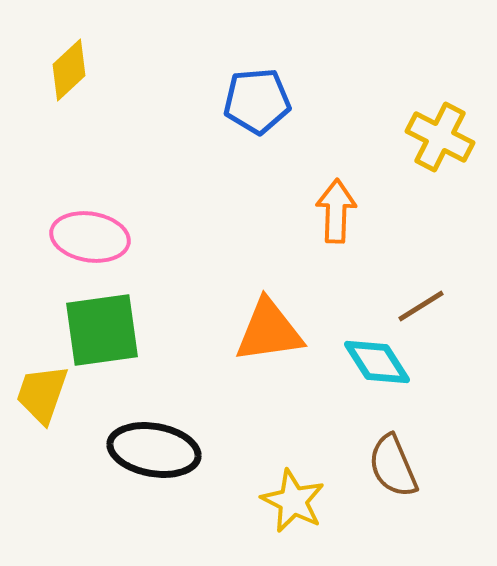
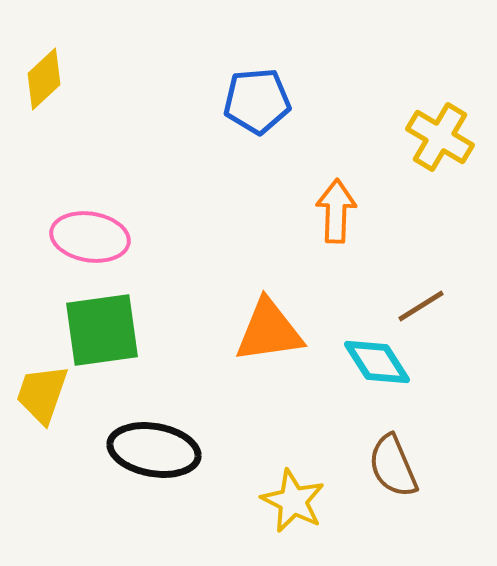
yellow diamond: moved 25 px left, 9 px down
yellow cross: rotated 4 degrees clockwise
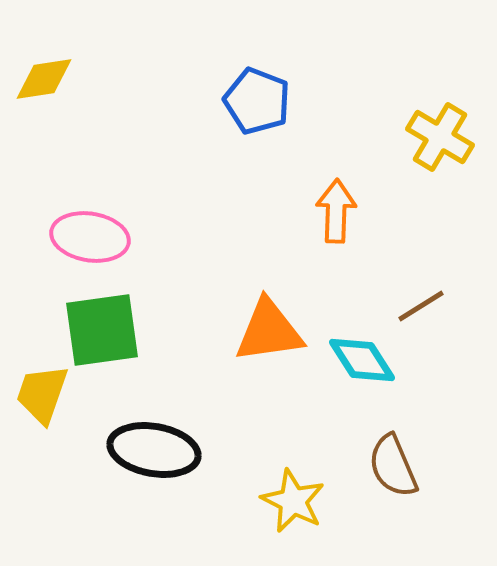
yellow diamond: rotated 34 degrees clockwise
blue pentagon: rotated 26 degrees clockwise
cyan diamond: moved 15 px left, 2 px up
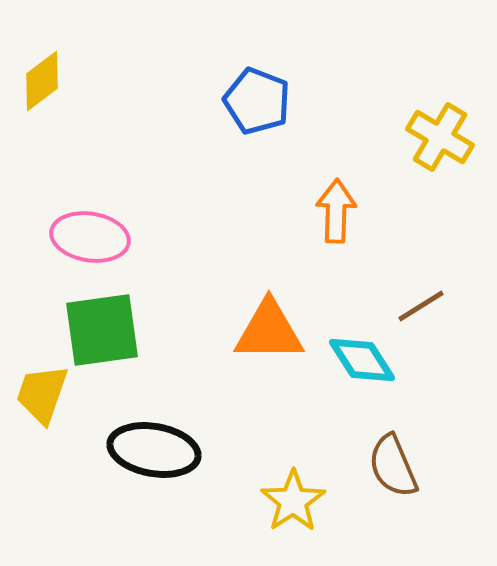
yellow diamond: moved 2 px left, 2 px down; rotated 28 degrees counterclockwise
orange triangle: rotated 8 degrees clockwise
yellow star: rotated 12 degrees clockwise
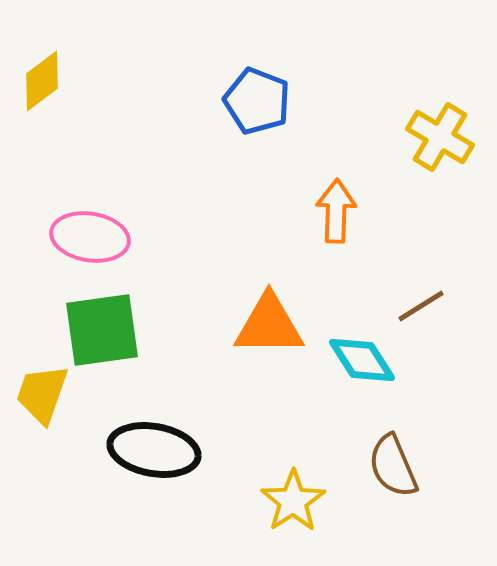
orange triangle: moved 6 px up
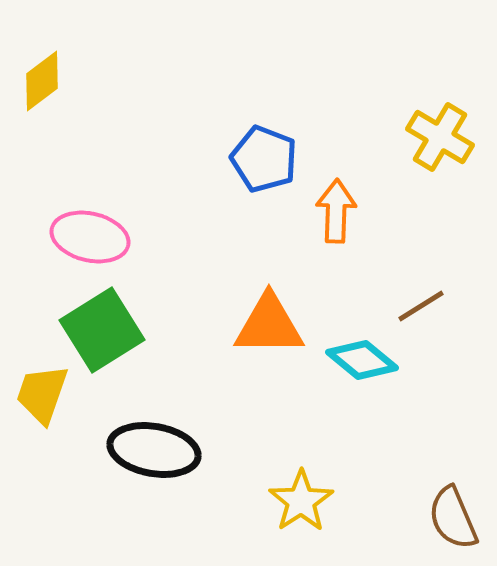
blue pentagon: moved 7 px right, 58 px down
pink ellipse: rotated 4 degrees clockwise
green square: rotated 24 degrees counterclockwise
cyan diamond: rotated 18 degrees counterclockwise
brown semicircle: moved 60 px right, 52 px down
yellow star: moved 8 px right
